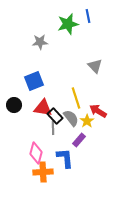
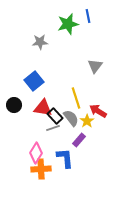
gray triangle: rotated 21 degrees clockwise
blue square: rotated 18 degrees counterclockwise
gray line: rotated 72 degrees clockwise
pink diamond: rotated 15 degrees clockwise
orange cross: moved 2 px left, 3 px up
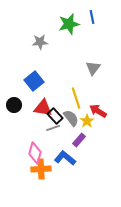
blue line: moved 4 px right, 1 px down
green star: moved 1 px right
gray triangle: moved 2 px left, 2 px down
pink diamond: moved 1 px left; rotated 15 degrees counterclockwise
blue L-shape: rotated 45 degrees counterclockwise
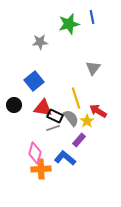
black rectangle: rotated 21 degrees counterclockwise
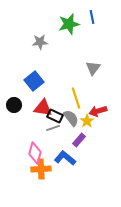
red arrow: rotated 48 degrees counterclockwise
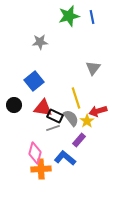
green star: moved 8 px up
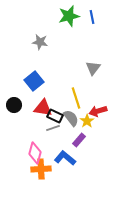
gray star: rotated 14 degrees clockwise
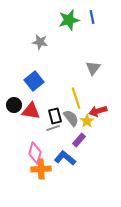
green star: moved 4 px down
red triangle: moved 12 px left, 3 px down
black rectangle: rotated 49 degrees clockwise
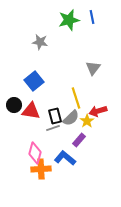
gray semicircle: rotated 84 degrees clockwise
